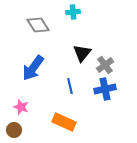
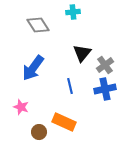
brown circle: moved 25 px right, 2 px down
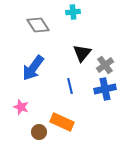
orange rectangle: moved 2 px left
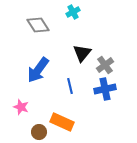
cyan cross: rotated 24 degrees counterclockwise
blue arrow: moved 5 px right, 2 px down
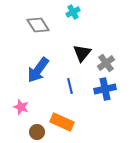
gray cross: moved 1 px right, 2 px up
brown circle: moved 2 px left
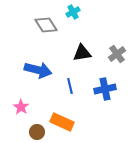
gray diamond: moved 8 px right
black triangle: rotated 42 degrees clockwise
gray cross: moved 11 px right, 9 px up
blue arrow: rotated 112 degrees counterclockwise
pink star: rotated 14 degrees clockwise
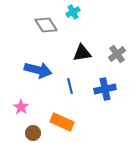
brown circle: moved 4 px left, 1 px down
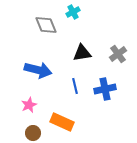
gray diamond: rotated 10 degrees clockwise
gray cross: moved 1 px right
blue line: moved 5 px right
pink star: moved 8 px right, 2 px up; rotated 14 degrees clockwise
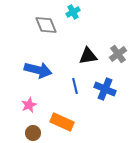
black triangle: moved 6 px right, 3 px down
blue cross: rotated 35 degrees clockwise
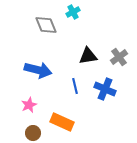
gray cross: moved 1 px right, 3 px down
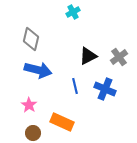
gray diamond: moved 15 px left, 14 px down; rotated 35 degrees clockwise
black triangle: rotated 18 degrees counterclockwise
pink star: rotated 14 degrees counterclockwise
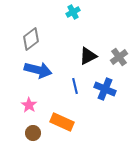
gray diamond: rotated 40 degrees clockwise
